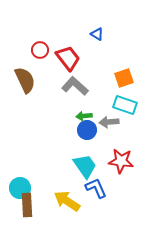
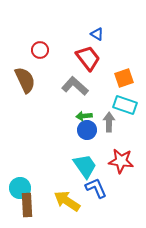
red trapezoid: moved 20 px right
gray arrow: rotated 96 degrees clockwise
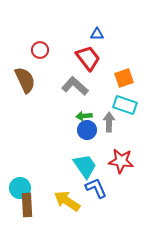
blue triangle: rotated 32 degrees counterclockwise
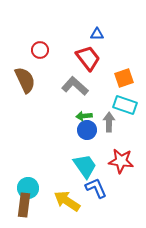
cyan circle: moved 8 px right
brown rectangle: moved 3 px left; rotated 10 degrees clockwise
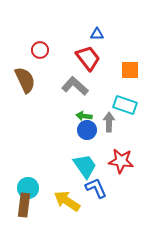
orange square: moved 6 px right, 8 px up; rotated 18 degrees clockwise
green arrow: rotated 14 degrees clockwise
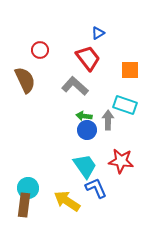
blue triangle: moved 1 px right, 1 px up; rotated 32 degrees counterclockwise
gray arrow: moved 1 px left, 2 px up
